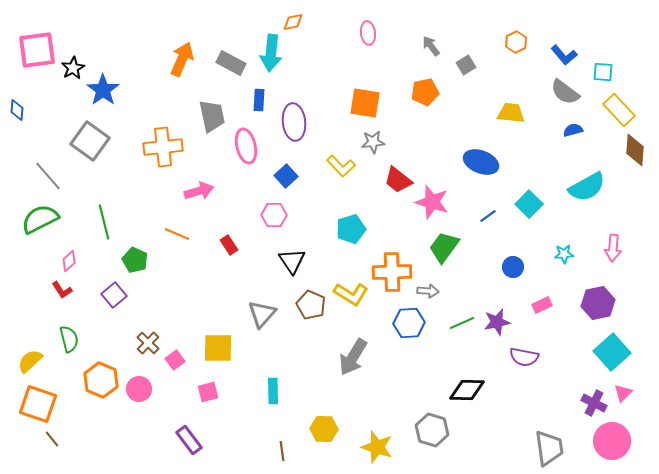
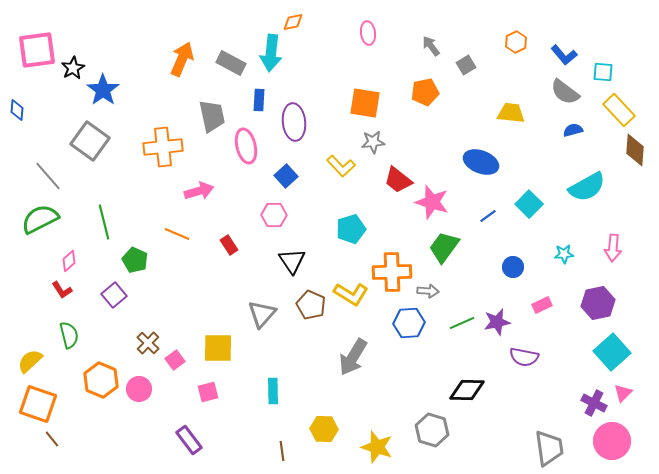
green semicircle at (69, 339): moved 4 px up
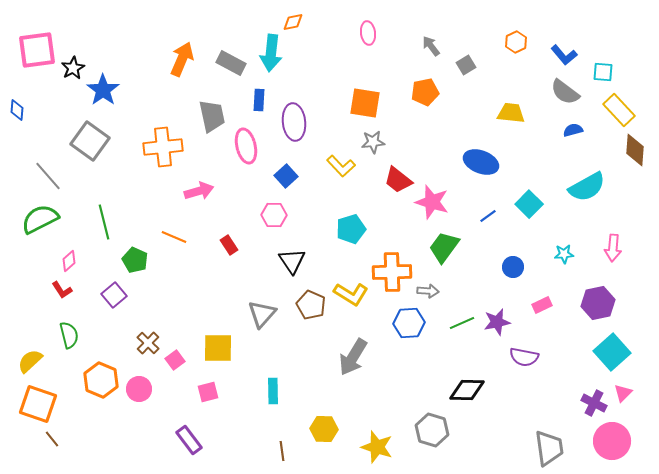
orange line at (177, 234): moved 3 px left, 3 px down
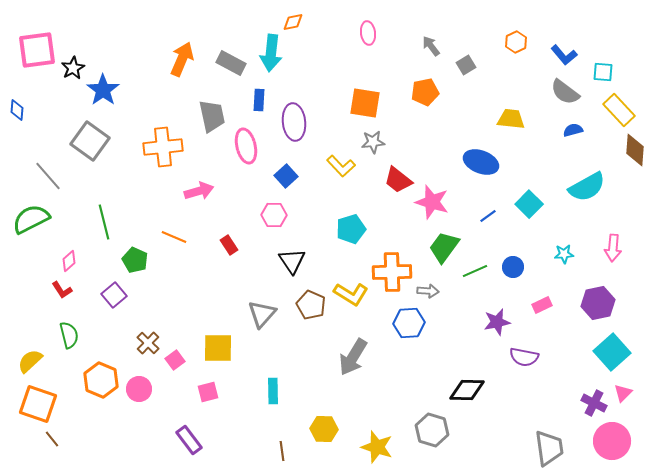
yellow trapezoid at (511, 113): moved 6 px down
green semicircle at (40, 219): moved 9 px left
green line at (462, 323): moved 13 px right, 52 px up
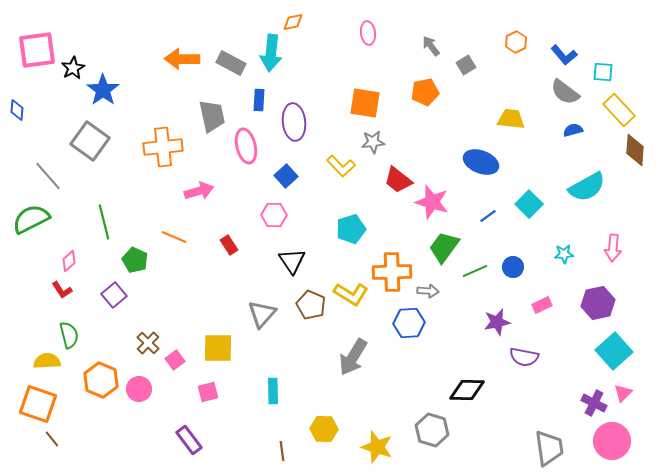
orange arrow at (182, 59): rotated 112 degrees counterclockwise
cyan square at (612, 352): moved 2 px right, 1 px up
yellow semicircle at (30, 361): moved 17 px right; rotated 40 degrees clockwise
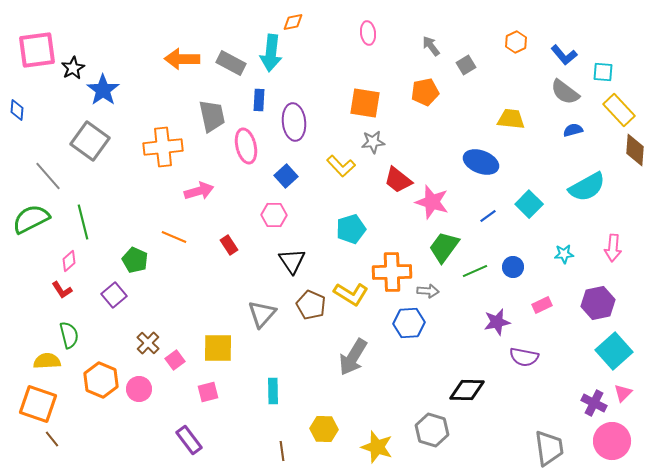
green line at (104, 222): moved 21 px left
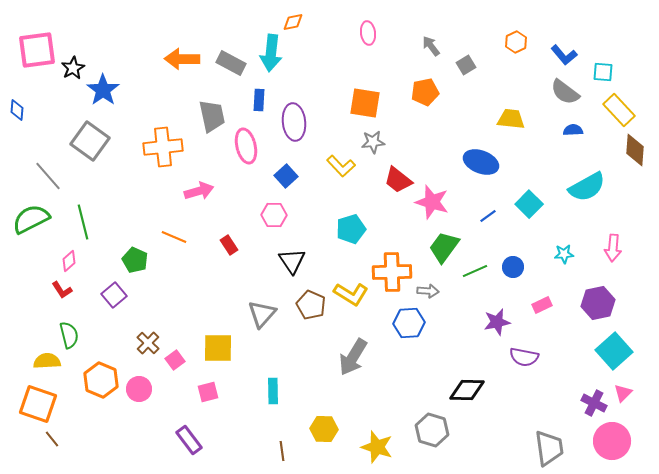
blue semicircle at (573, 130): rotated 12 degrees clockwise
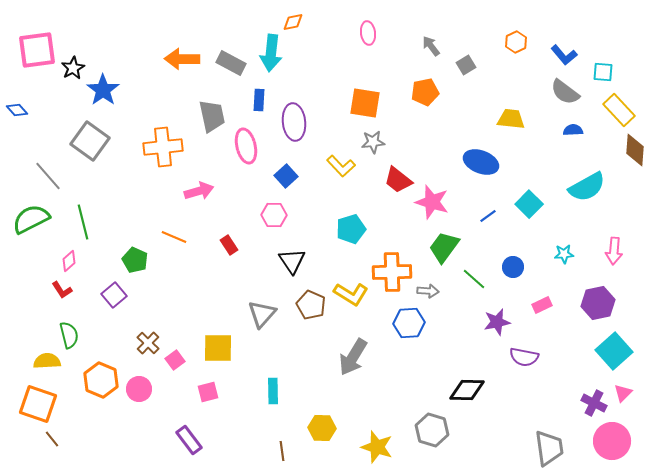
blue diamond at (17, 110): rotated 45 degrees counterclockwise
pink arrow at (613, 248): moved 1 px right, 3 px down
green line at (475, 271): moved 1 px left, 8 px down; rotated 65 degrees clockwise
yellow hexagon at (324, 429): moved 2 px left, 1 px up
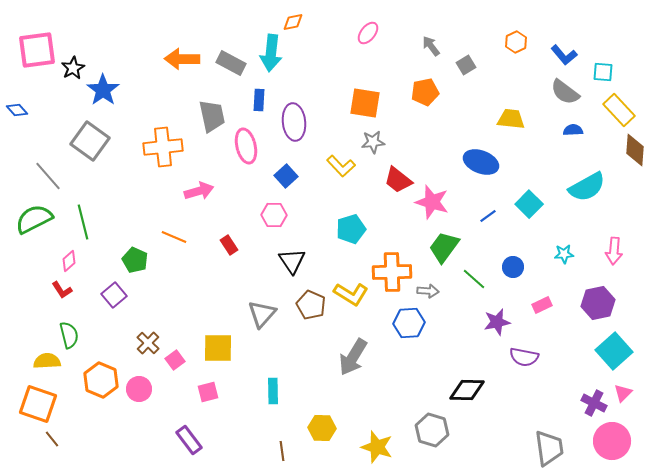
pink ellipse at (368, 33): rotated 45 degrees clockwise
green semicircle at (31, 219): moved 3 px right
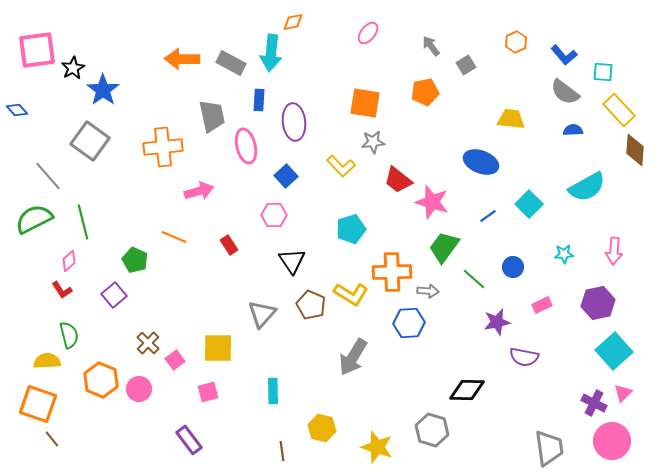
yellow hexagon at (322, 428): rotated 12 degrees clockwise
